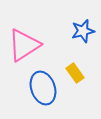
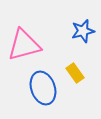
pink triangle: rotated 18 degrees clockwise
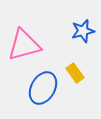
blue ellipse: rotated 48 degrees clockwise
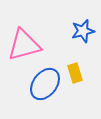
yellow rectangle: rotated 18 degrees clockwise
blue ellipse: moved 2 px right, 4 px up; rotated 8 degrees clockwise
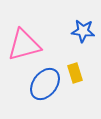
blue star: rotated 20 degrees clockwise
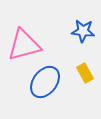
yellow rectangle: moved 10 px right; rotated 12 degrees counterclockwise
blue ellipse: moved 2 px up
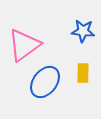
pink triangle: rotated 21 degrees counterclockwise
yellow rectangle: moved 2 px left; rotated 30 degrees clockwise
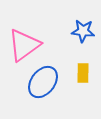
blue ellipse: moved 2 px left
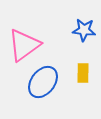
blue star: moved 1 px right, 1 px up
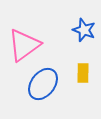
blue star: rotated 15 degrees clockwise
blue ellipse: moved 2 px down
